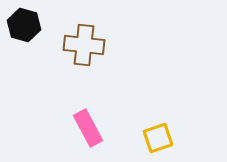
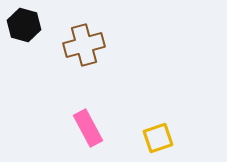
brown cross: rotated 21 degrees counterclockwise
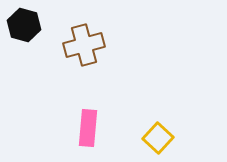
pink rectangle: rotated 33 degrees clockwise
yellow square: rotated 28 degrees counterclockwise
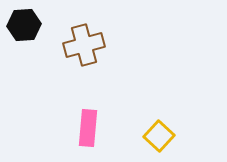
black hexagon: rotated 20 degrees counterclockwise
yellow square: moved 1 px right, 2 px up
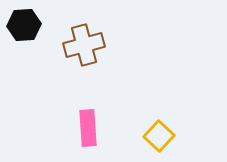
pink rectangle: rotated 9 degrees counterclockwise
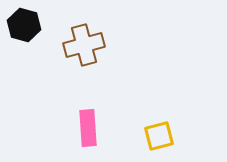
black hexagon: rotated 20 degrees clockwise
yellow square: rotated 32 degrees clockwise
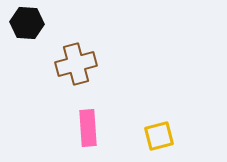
black hexagon: moved 3 px right, 2 px up; rotated 12 degrees counterclockwise
brown cross: moved 8 px left, 19 px down
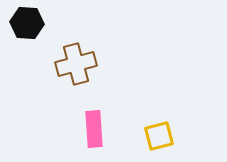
pink rectangle: moved 6 px right, 1 px down
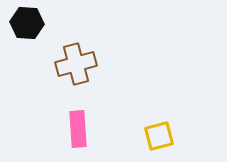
pink rectangle: moved 16 px left
